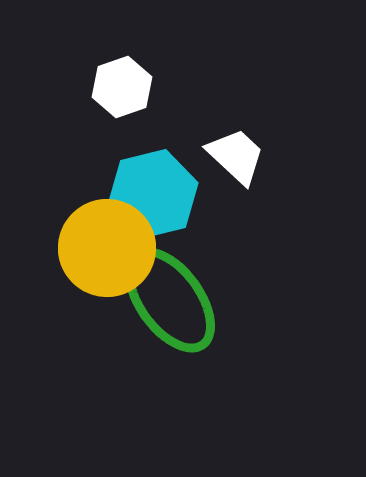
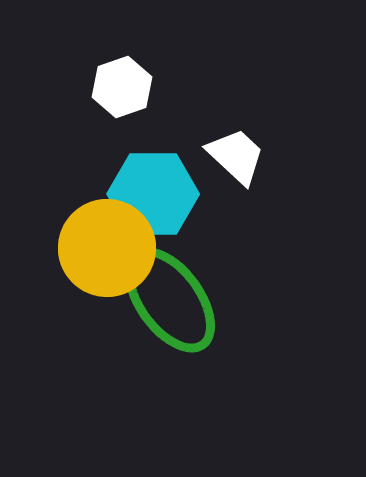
cyan hexagon: rotated 14 degrees clockwise
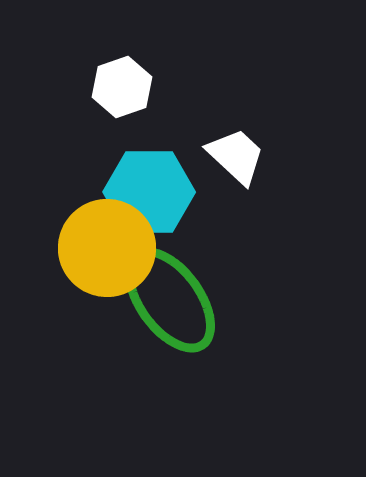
cyan hexagon: moved 4 px left, 2 px up
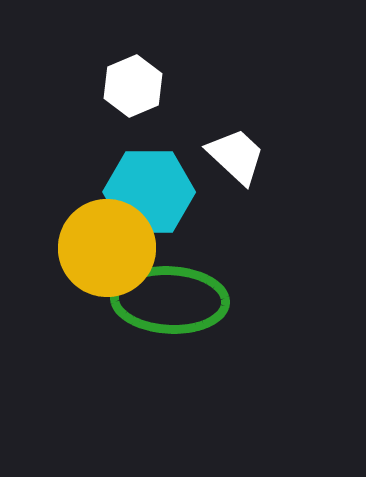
white hexagon: moved 11 px right, 1 px up; rotated 4 degrees counterclockwise
green ellipse: rotated 51 degrees counterclockwise
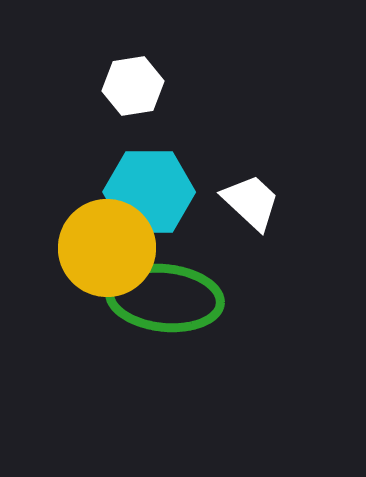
white hexagon: rotated 14 degrees clockwise
white trapezoid: moved 15 px right, 46 px down
green ellipse: moved 5 px left, 2 px up; rotated 3 degrees clockwise
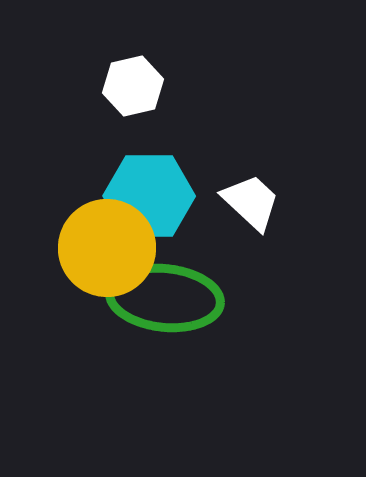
white hexagon: rotated 4 degrees counterclockwise
cyan hexagon: moved 4 px down
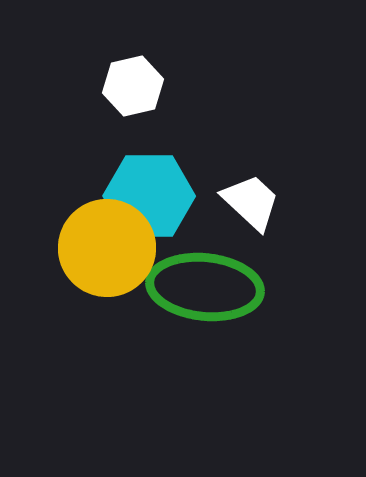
green ellipse: moved 40 px right, 11 px up
